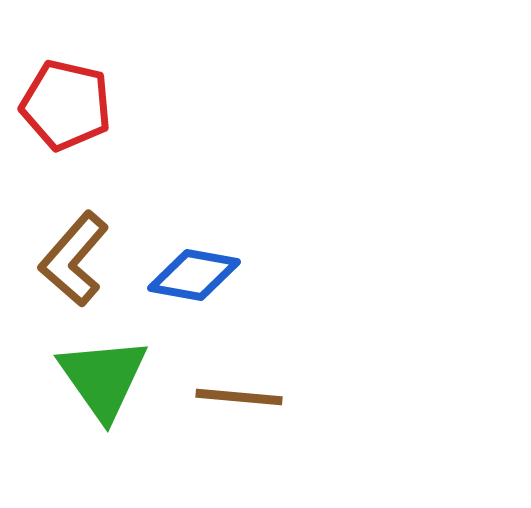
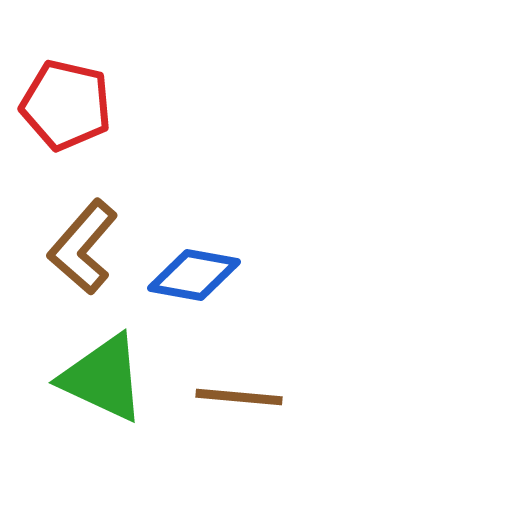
brown L-shape: moved 9 px right, 12 px up
green triangle: rotated 30 degrees counterclockwise
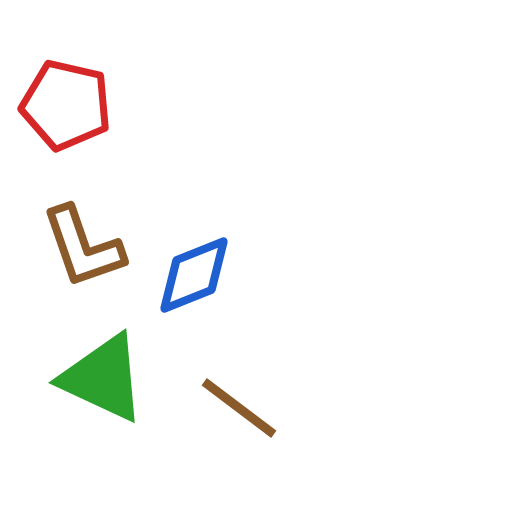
brown L-shape: rotated 60 degrees counterclockwise
blue diamond: rotated 32 degrees counterclockwise
brown line: moved 11 px down; rotated 32 degrees clockwise
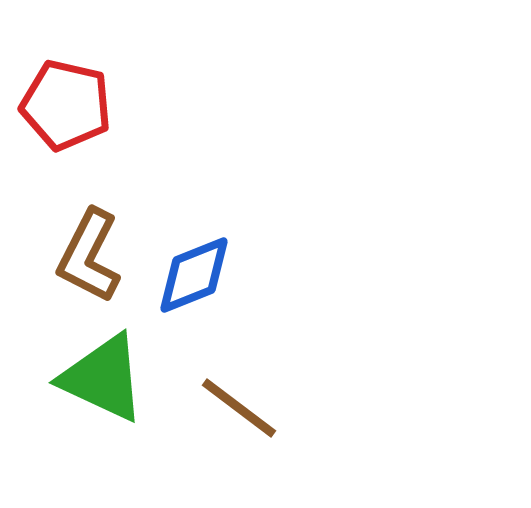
brown L-shape: moved 6 px right, 9 px down; rotated 46 degrees clockwise
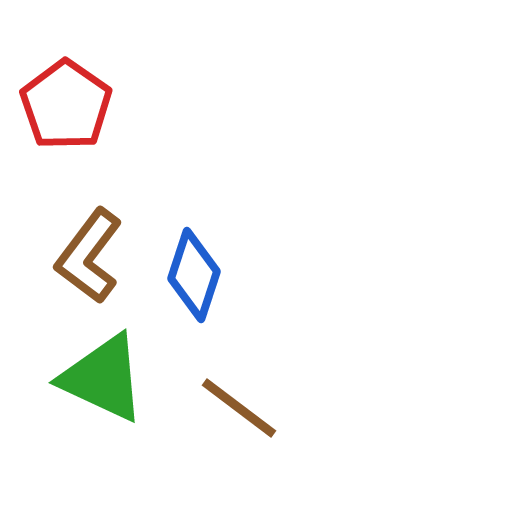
red pentagon: rotated 22 degrees clockwise
brown L-shape: rotated 10 degrees clockwise
blue diamond: rotated 50 degrees counterclockwise
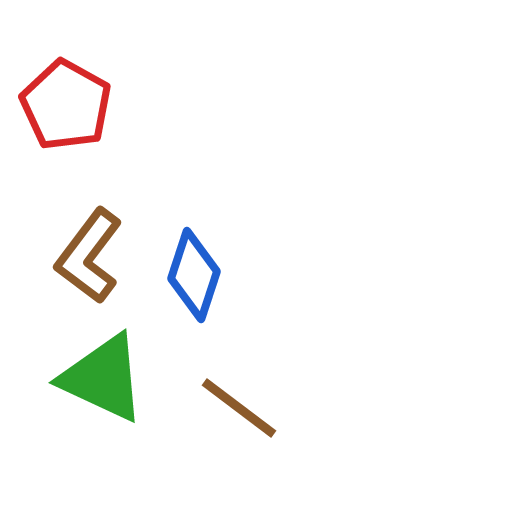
red pentagon: rotated 6 degrees counterclockwise
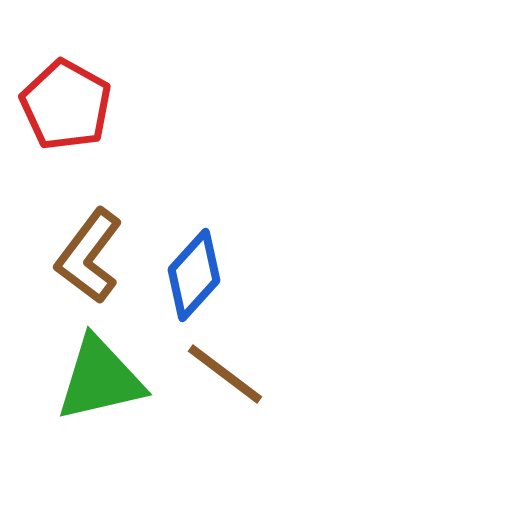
blue diamond: rotated 24 degrees clockwise
green triangle: moved 3 px left, 1 px down; rotated 38 degrees counterclockwise
brown line: moved 14 px left, 34 px up
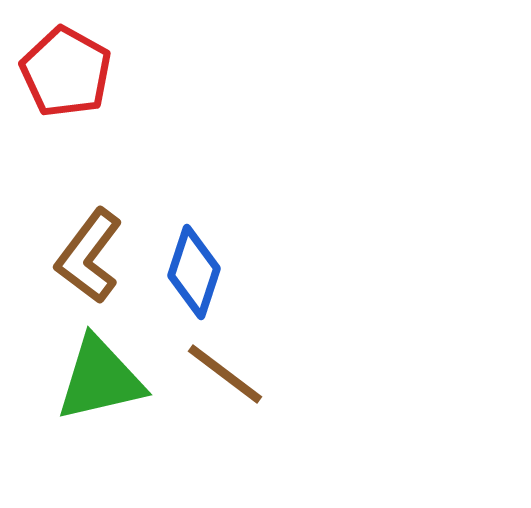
red pentagon: moved 33 px up
blue diamond: moved 3 px up; rotated 24 degrees counterclockwise
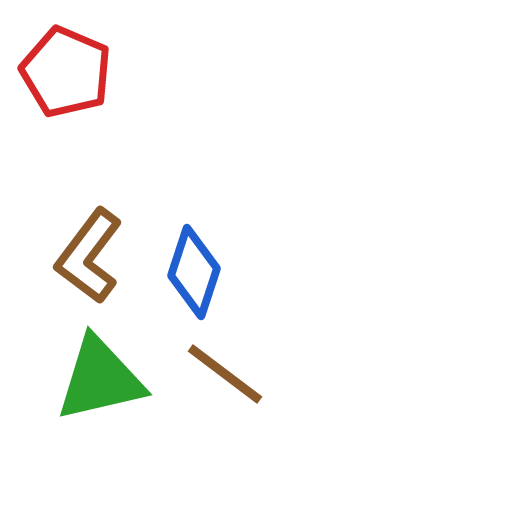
red pentagon: rotated 6 degrees counterclockwise
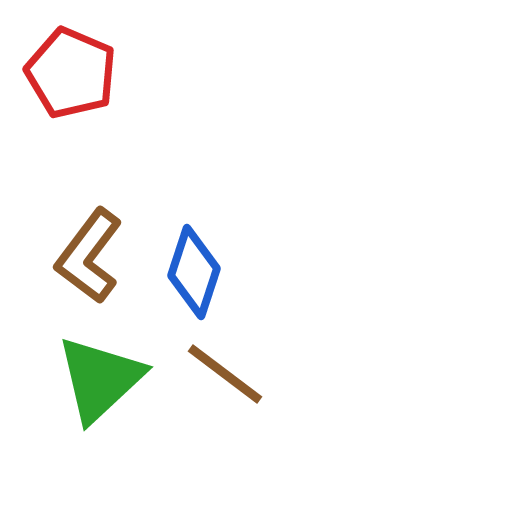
red pentagon: moved 5 px right, 1 px down
green triangle: rotated 30 degrees counterclockwise
